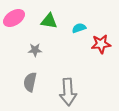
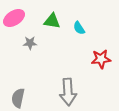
green triangle: moved 3 px right
cyan semicircle: rotated 104 degrees counterclockwise
red star: moved 15 px down
gray star: moved 5 px left, 7 px up
gray semicircle: moved 12 px left, 16 px down
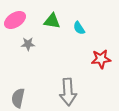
pink ellipse: moved 1 px right, 2 px down
gray star: moved 2 px left, 1 px down
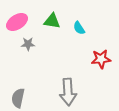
pink ellipse: moved 2 px right, 2 px down
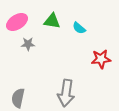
cyan semicircle: rotated 16 degrees counterclockwise
gray arrow: moved 2 px left, 1 px down; rotated 12 degrees clockwise
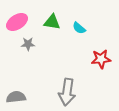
green triangle: moved 1 px down
gray arrow: moved 1 px right, 1 px up
gray semicircle: moved 2 px left, 1 px up; rotated 72 degrees clockwise
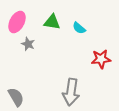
pink ellipse: rotated 30 degrees counterclockwise
gray star: rotated 24 degrees clockwise
gray arrow: moved 4 px right
gray semicircle: rotated 66 degrees clockwise
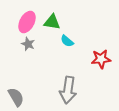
pink ellipse: moved 10 px right
cyan semicircle: moved 12 px left, 13 px down
gray arrow: moved 3 px left, 2 px up
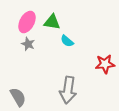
red star: moved 4 px right, 5 px down
gray semicircle: moved 2 px right
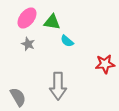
pink ellipse: moved 4 px up; rotated 10 degrees clockwise
gray arrow: moved 10 px left, 4 px up; rotated 8 degrees counterclockwise
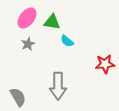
gray star: rotated 24 degrees clockwise
